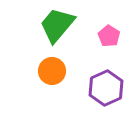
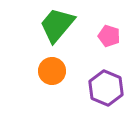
pink pentagon: rotated 15 degrees counterclockwise
purple hexagon: rotated 12 degrees counterclockwise
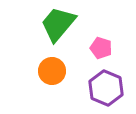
green trapezoid: moved 1 px right, 1 px up
pink pentagon: moved 8 px left, 12 px down
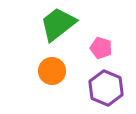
green trapezoid: rotated 12 degrees clockwise
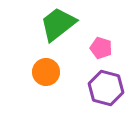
orange circle: moved 6 px left, 1 px down
purple hexagon: rotated 8 degrees counterclockwise
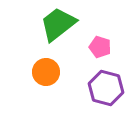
pink pentagon: moved 1 px left, 1 px up
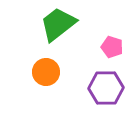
pink pentagon: moved 12 px right
purple hexagon: rotated 16 degrees counterclockwise
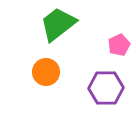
pink pentagon: moved 7 px right, 2 px up; rotated 30 degrees clockwise
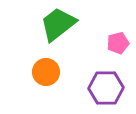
pink pentagon: moved 1 px left, 2 px up; rotated 10 degrees clockwise
